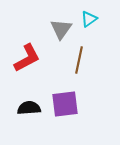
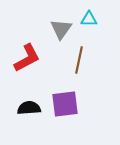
cyan triangle: rotated 36 degrees clockwise
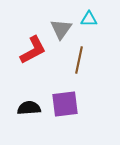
red L-shape: moved 6 px right, 8 px up
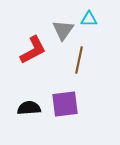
gray triangle: moved 2 px right, 1 px down
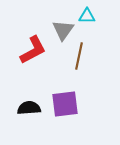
cyan triangle: moved 2 px left, 3 px up
brown line: moved 4 px up
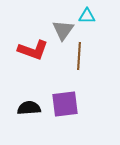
red L-shape: rotated 48 degrees clockwise
brown line: rotated 8 degrees counterclockwise
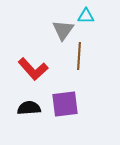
cyan triangle: moved 1 px left
red L-shape: moved 19 px down; rotated 28 degrees clockwise
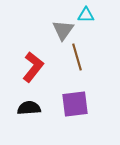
cyan triangle: moved 1 px up
brown line: moved 2 px left, 1 px down; rotated 20 degrees counterclockwise
red L-shape: moved 2 px up; rotated 100 degrees counterclockwise
purple square: moved 10 px right
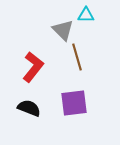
gray triangle: rotated 20 degrees counterclockwise
purple square: moved 1 px left, 1 px up
black semicircle: rotated 25 degrees clockwise
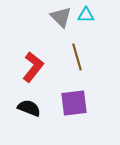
gray triangle: moved 2 px left, 13 px up
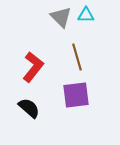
purple square: moved 2 px right, 8 px up
black semicircle: rotated 20 degrees clockwise
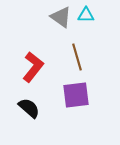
gray triangle: rotated 10 degrees counterclockwise
